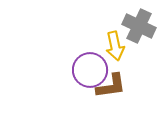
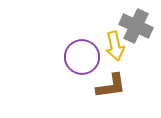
gray cross: moved 3 px left
purple circle: moved 8 px left, 13 px up
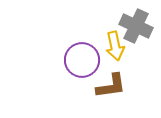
purple circle: moved 3 px down
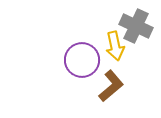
brown L-shape: rotated 32 degrees counterclockwise
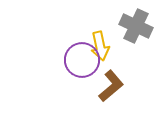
yellow arrow: moved 15 px left
